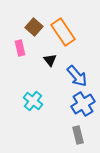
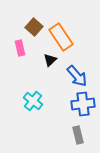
orange rectangle: moved 2 px left, 5 px down
black triangle: rotated 24 degrees clockwise
blue cross: rotated 25 degrees clockwise
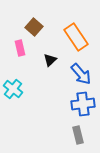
orange rectangle: moved 15 px right
blue arrow: moved 4 px right, 2 px up
cyan cross: moved 20 px left, 12 px up
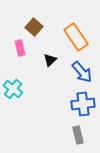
blue arrow: moved 1 px right, 2 px up
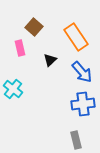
gray rectangle: moved 2 px left, 5 px down
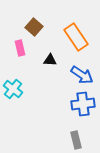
black triangle: rotated 48 degrees clockwise
blue arrow: moved 3 px down; rotated 15 degrees counterclockwise
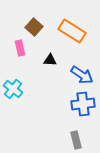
orange rectangle: moved 4 px left, 6 px up; rotated 24 degrees counterclockwise
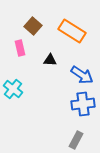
brown square: moved 1 px left, 1 px up
gray rectangle: rotated 42 degrees clockwise
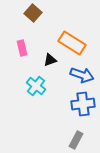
brown square: moved 13 px up
orange rectangle: moved 12 px down
pink rectangle: moved 2 px right
black triangle: rotated 24 degrees counterclockwise
blue arrow: rotated 15 degrees counterclockwise
cyan cross: moved 23 px right, 3 px up
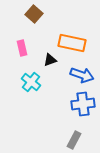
brown square: moved 1 px right, 1 px down
orange rectangle: rotated 20 degrees counterclockwise
cyan cross: moved 5 px left, 4 px up
gray rectangle: moved 2 px left
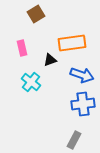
brown square: moved 2 px right; rotated 18 degrees clockwise
orange rectangle: rotated 20 degrees counterclockwise
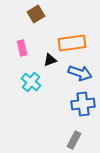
blue arrow: moved 2 px left, 2 px up
